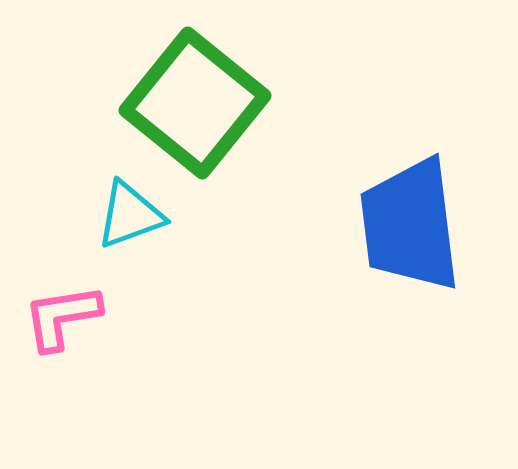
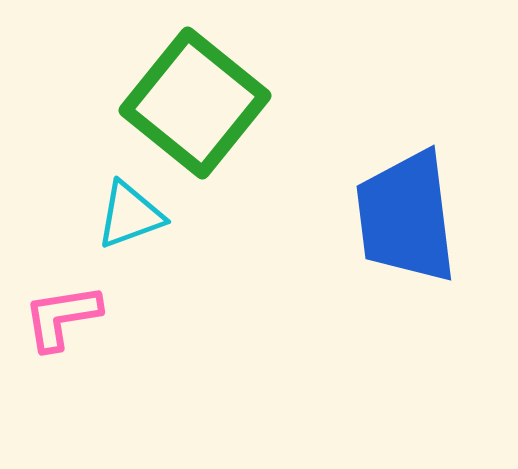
blue trapezoid: moved 4 px left, 8 px up
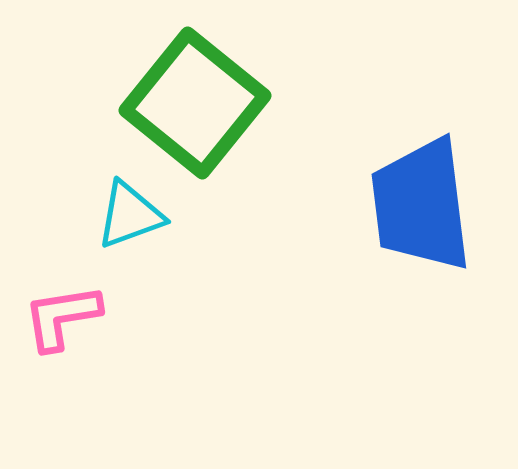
blue trapezoid: moved 15 px right, 12 px up
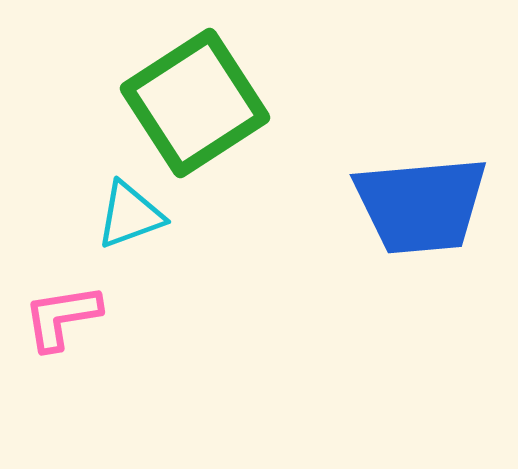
green square: rotated 18 degrees clockwise
blue trapezoid: rotated 88 degrees counterclockwise
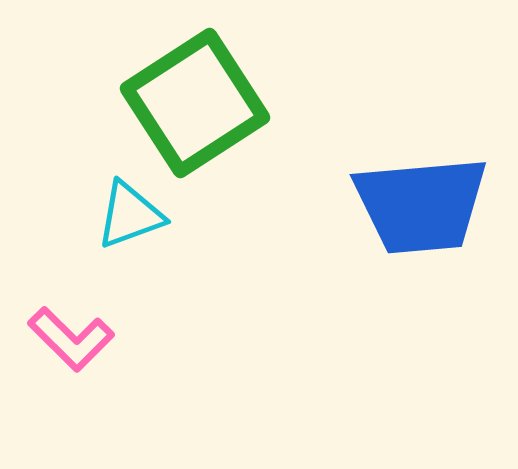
pink L-shape: moved 9 px right, 22 px down; rotated 126 degrees counterclockwise
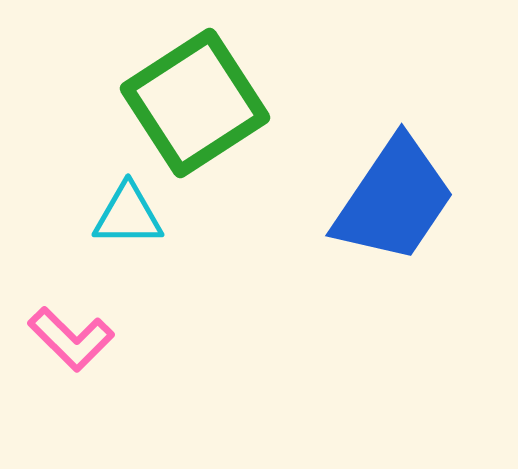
blue trapezoid: moved 27 px left, 5 px up; rotated 51 degrees counterclockwise
cyan triangle: moved 2 px left; rotated 20 degrees clockwise
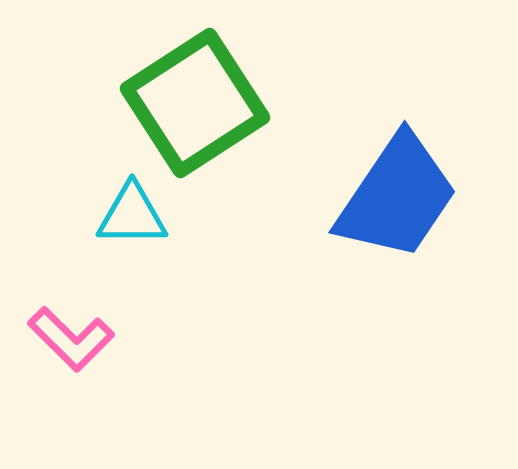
blue trapezoid: moved 3 px right, 3 px up
cyan triangle: moved 4 px right
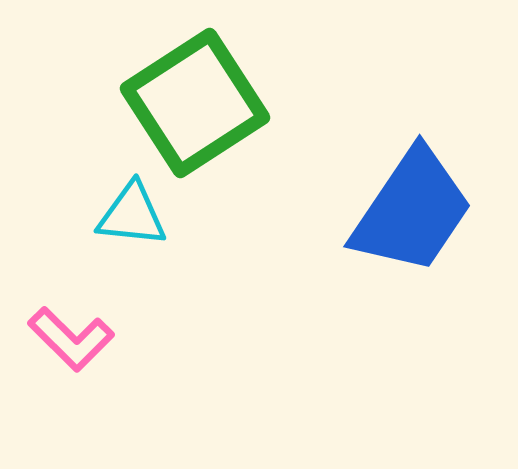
blue trapezoid: moved 15 px right, 14 px down
cyan triangle: rotated 6 degrees clockwise
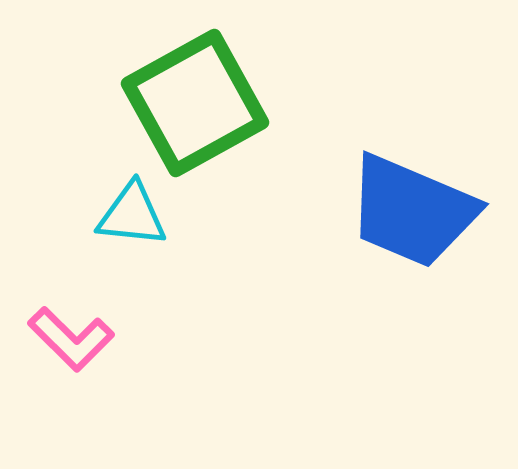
green square: rotated 4 degrees clockwise
blue trapezoid: rotated 79 degrees clockwise
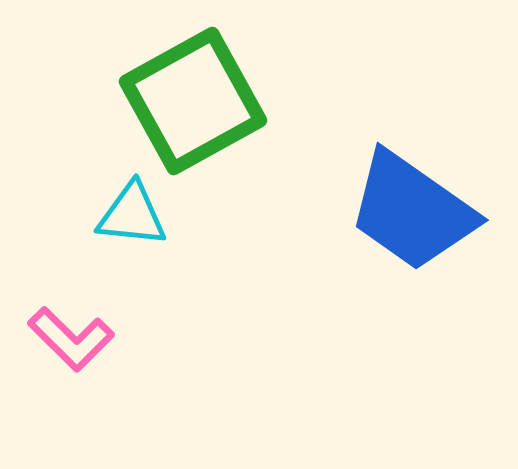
green square: moved 2 px left, 2 px up
blue trapezoid: rotated 12 degrees clockwise
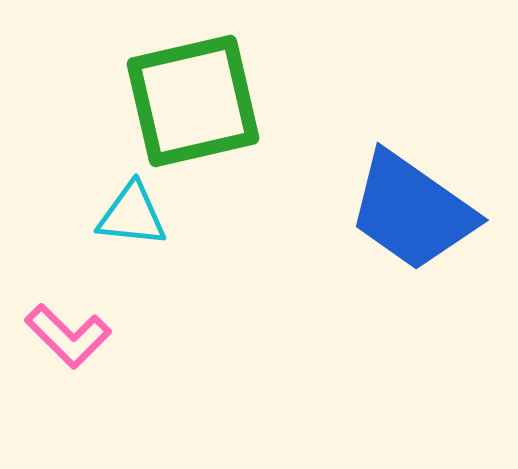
green square: rotated 16 degrees clockwise
pink L-shape: moved 3 px left, 3 px up
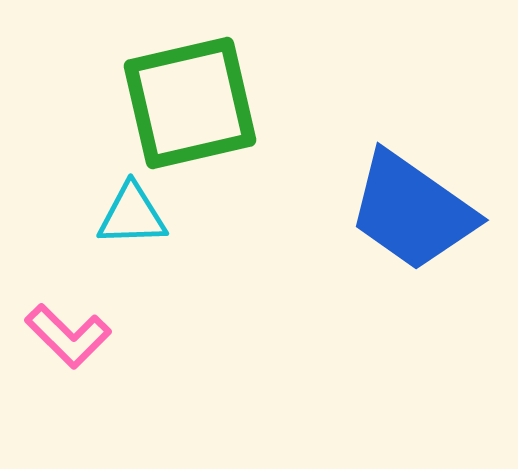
green square: moved 3 px left, 2 px down
cyan triangle: rotated 8 degrees counterclockwise
